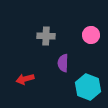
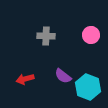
purple semicircle: moved 13 px down; rotated 54 degrees counterclockwise
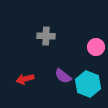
pink circle: moved 5 px right, 12 px down
cyan hexagon: moved 3 px up
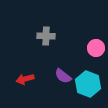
pink circle: moved 1 px down
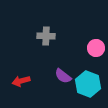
red arrow: moved 4 px left, 2 px down
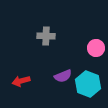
purple semicircle: rotated 60 degrees counterclockwise
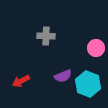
red arrow: rotated 12 degrees counterclockwise
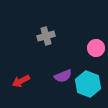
gray cross: rotated 18 degrees counterclockwise
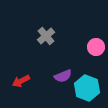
gray cross: rotated 24 degrees counterclockwise
pink circle: moved 1 px up
cyan hexagon: moved 1 px left, 4 px down
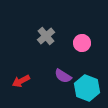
pink circle: moved 14 px left, 4 px up
purple semicircle: rotated 54 degrees clockwise
